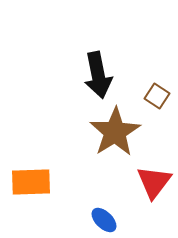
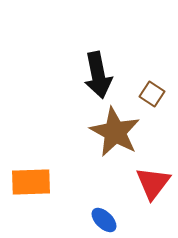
brown square: moved 5 px left, 2 px up
brown star: rotated 12 degrees counterclockwise
red triangle: moved 1 px left, 1 px down
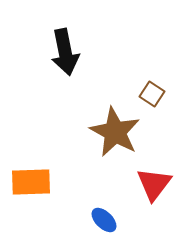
black arrow: moved 33 px left, 23 px up
red triangle: moved 1 px right, 1 px down
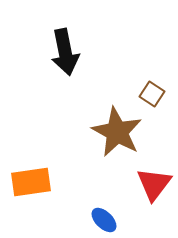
brown star: moved 2 px right
orange rectangle: rotated 6 degrees counterclockwise
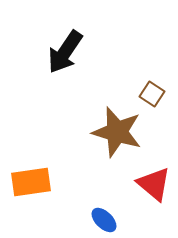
black arrow: rotated 45 degrees clockwise
brown star: rotated 12 degrees counterclockwise
red triangle: rotated 27 degrees counterclockwise
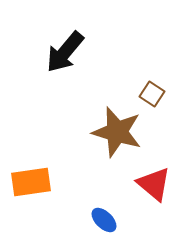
black arrow: rotated 6 degrees clockwise
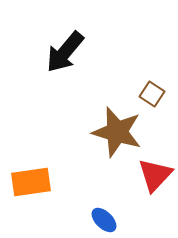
red triangle: moved 1 px right, 9 px up; rotated 33 degrees clockwise
